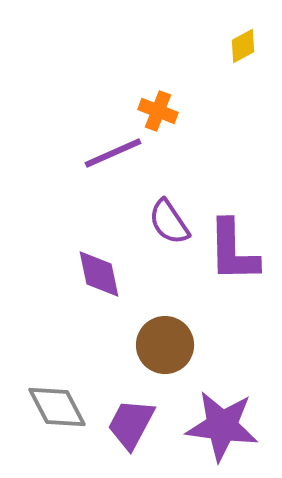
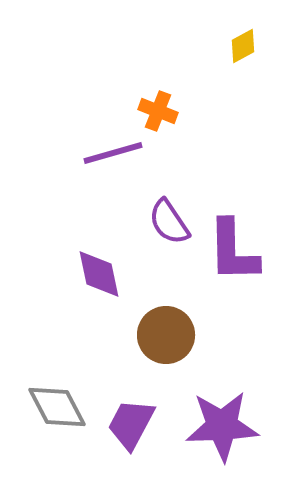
purple line: rotated 8 degrees clockwise
brown circle: moved 1 px right, 10 px up
purple star: rotated 10 degrees counterclockwise
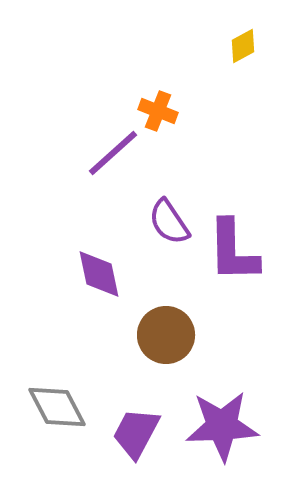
purple line: rotated 26 degrees counterclockwise
purple trapezoid: moved 5 px right, 9 px down
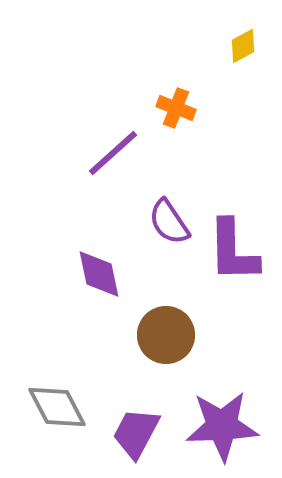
orange cross: moved 18 px right, 3 px up
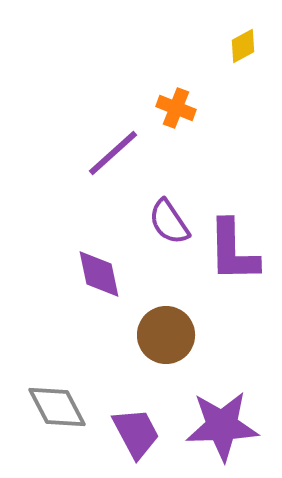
purple trapezoid: rotated 124 degrees clockwise
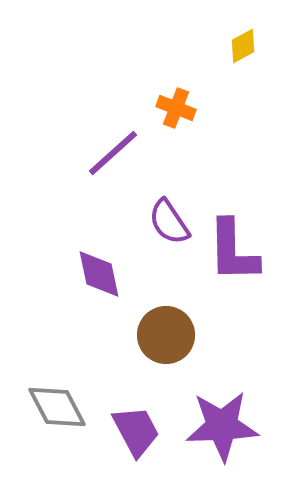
purple trapezoid: moved 2 px up
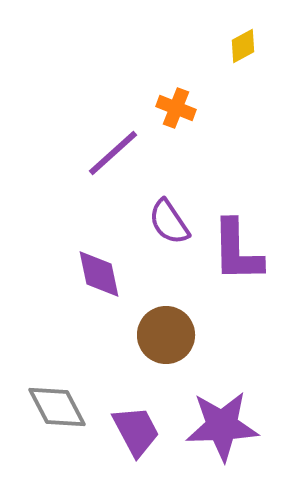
purple L-shape: moved 4 px right
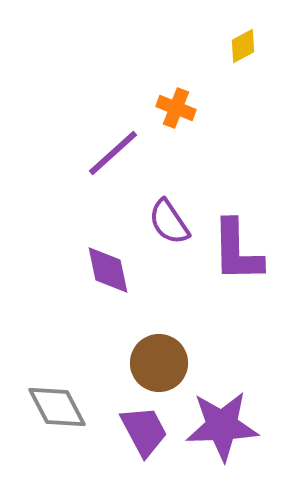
purple diamond: moved 9 px right, 4 px up
brown circle: moved 7 px left, 28 px down
purple trapezoid: moved 8 px right
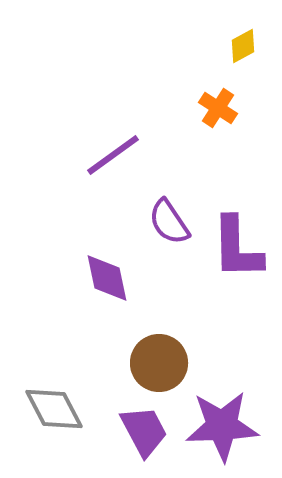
orange cross: moved 42 px right; rotated 12 degrees clockwise
purple line: moved 2 px down; rotated 6 degrees clockwise
purple L-shape: moved 3 px up
purple diamond: moved 1 px left, 8 px down
gray diamond: moved 3 px left, 2 px down
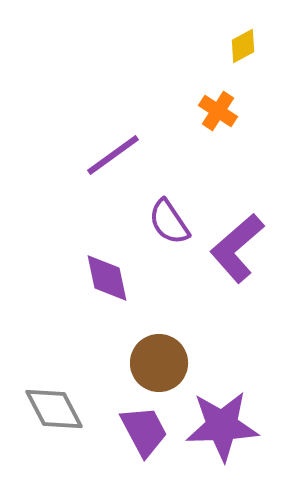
orange cross: moved 3 px down
purple L-shape: rotated 50 degrees clockwise
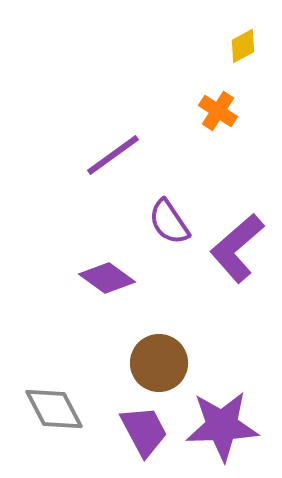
purple diamond: rotated 42 degrees counterclockwise
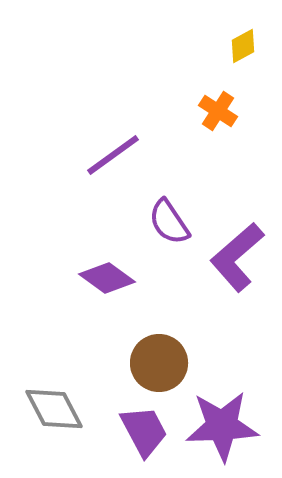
purple L-shape: moved 9 px down
